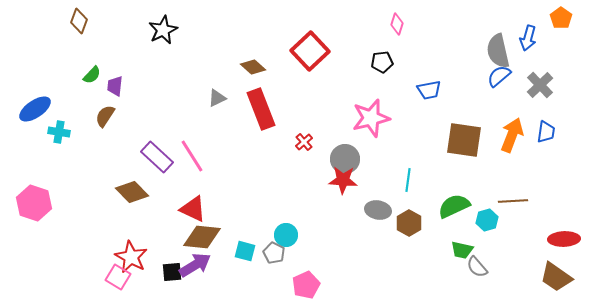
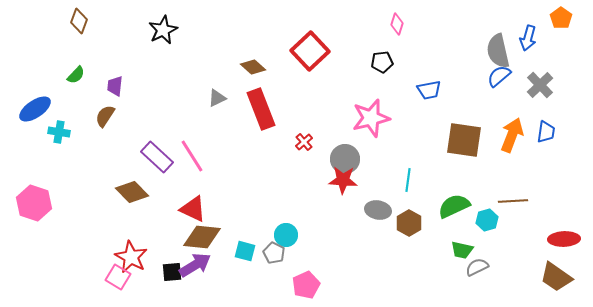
green semicircle at (92, 75): moved 16 px left
gray semicircle at (477, 267): rotated 105 degrees clockwise
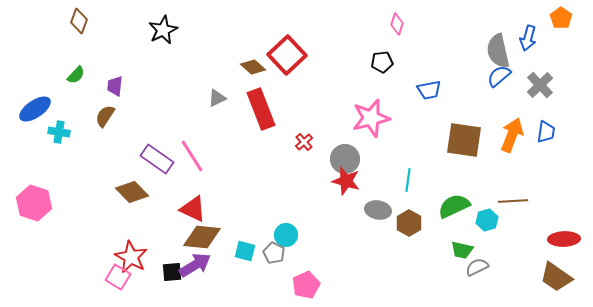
red square at (310, 51): moved 23 px left, 4 px down
purple rectangle at (157, 157): moved 2 px down; rotated 8 degrees counterclockwise
red star at (343, 180): moved 3 px right, 1 px down; rotated 12 degrees clockwise
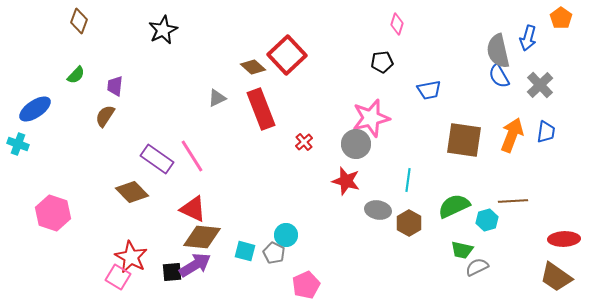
blue semicircle at (499, 76): rotated 80 degrees counterclockwise
cyan cross at (59, 132): moved 41 px left, 12 px down; rotated 10 degrees clockwise
gray circle at (345, 159): moved 11 px right, 15 px up
pink hexagon at (34, 203): moved 19 px right, 10 px down
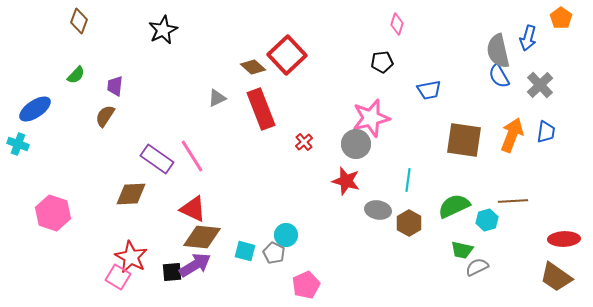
brown diamond at (132, 192): moved 1 px left, 2 px down; rotated 48 degrees counterclockwise
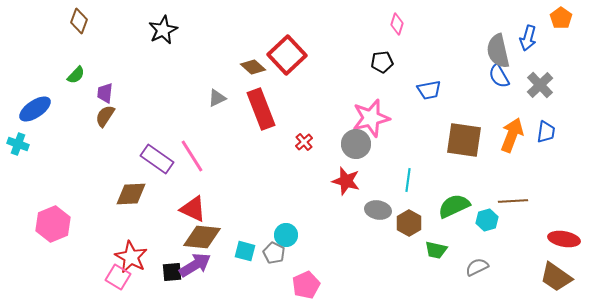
purple trapezoid at (115, 86): moved 10 px left, 7 px down
pink hexagon at (53, 213): moved 11 px down; rotated 20 degrees clockwise
red ellipse at (564, 239): rotated 12 degrees clockwise
green trapezoid at (462, 250): moved 26 px left
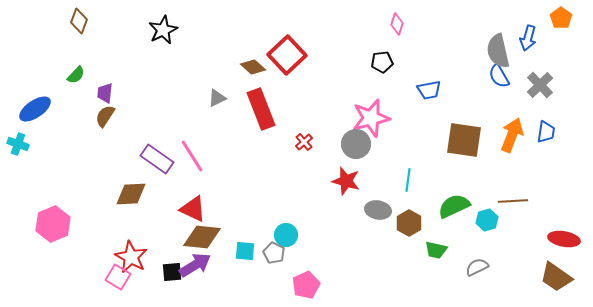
cyan square at (245, 251): rotated 10 degrees counterclockwise
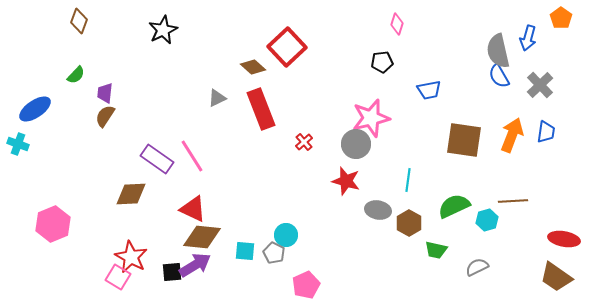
red square at (287, 55): moved 8 px up
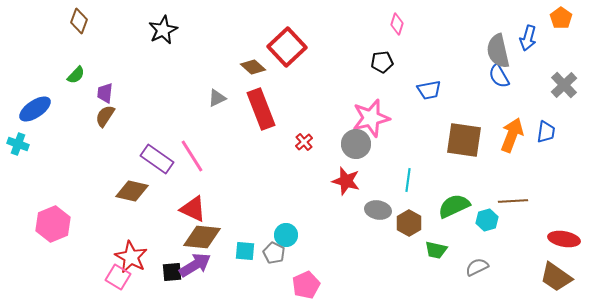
gray cross at (540, 85): moved 24 px right
brown diamond at (131, 194): moved 1 px right, 3 px up; rotated 16 degrees clockwise
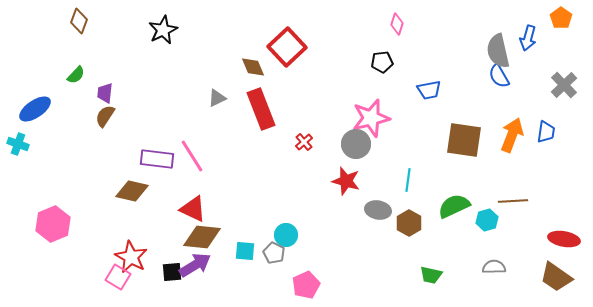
brown diamond at (253, 67): rotated 25 degrees clockwise
purple rectangle at (157, 159): rotated 28 degrees counterclockwise
green trapezoid at (436, 250): moved 5 px left, 25 px down
gray semicircle at (477, 267): moved 17 px right; rotated 25 degrees clockwise
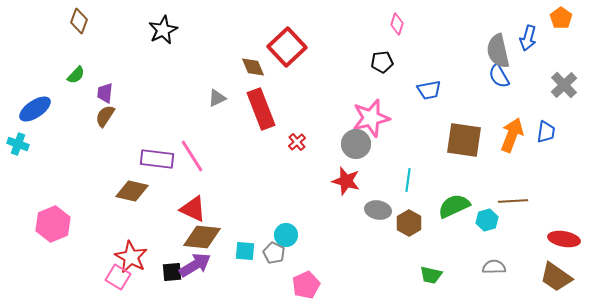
red cross at (304, 142): moved 7 px left
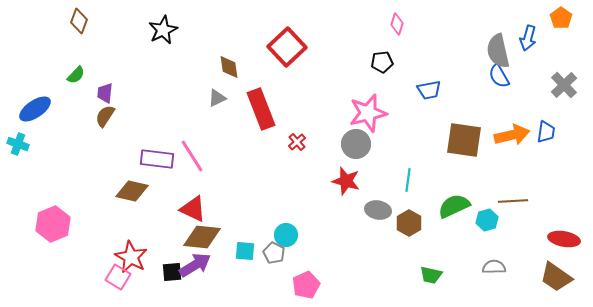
brown diamond at (253, 67): moved 24 px left; rotated 15 degrees clockwise
pink star at (371, 118): moved 3 px left, 5 px up
orange arrow at (512, 135): rotated 56 degrees clockwise
